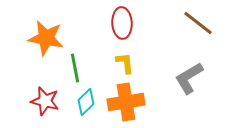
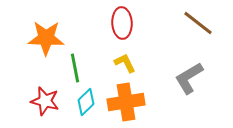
orange star: rotated 9 degrees counterclockwise
yellow L-shape: rotated 20 degrees counterclockwise
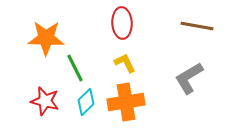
brown line: moved 1 px left, 3 px down; rotated 28 degrees counterclockwise
green line: rotated 16 degrees counterclockwise
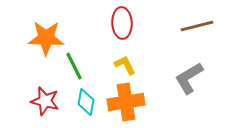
brown line: rotated 24 degrees counterclockwise
yellow L-shape: moved 2 px down
green line: moved 1 px left, 2 px up
cyan diamond: rotated 36 degrees counterclockwise
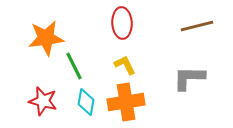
orange star: rotated 9 degrees counterclockwise
gray L-shape: rotated 32 degrees clockwise
red star: moved 2 px left
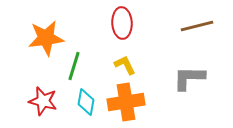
green line: rotated 44 degrees clockwise
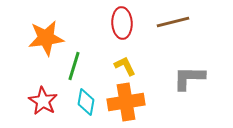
brown line: moved 24 px left, 4 px up
yellow L-shape: moved 1 px down
red star: rotated 16 degrees clockwise
